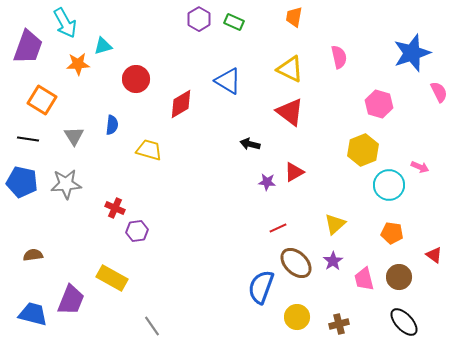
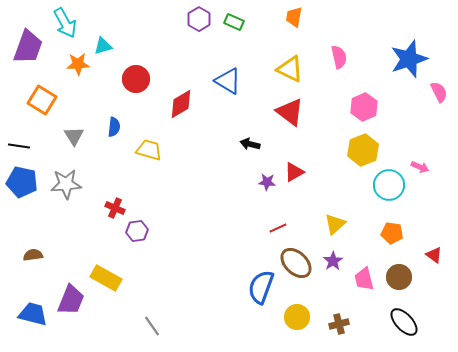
blue star at (412, 53): moved 3 px left, 6 px down
pink hexagon at (379, 104): moved 15 px left, 3 px down; rotated 20 degrees clockwise
blue semicircle at (112, 125): moved 2 px right, 2 px down
black line at (28, 139): moved 9 px left, 7 px down
yellow rectangle at (112, 278): moved 6 px left
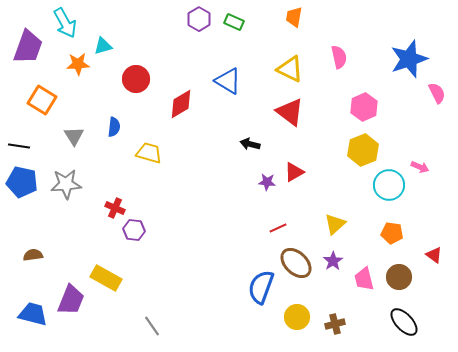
pink semicircle at (439, 92): moved 2 px left, 1 px down
yellow trapezoid at (149, 150): moved 3 px down
purple hexagon at (137, 231): moved 3 px left, 1 px up; rotated 15 degrees clockwise
brown cross at (339, 324): moved 4 px left
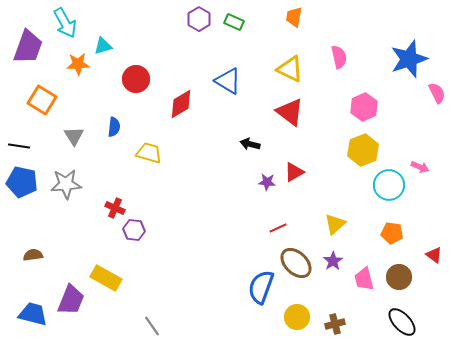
black ellipse at (404, 322): moved 2 px left
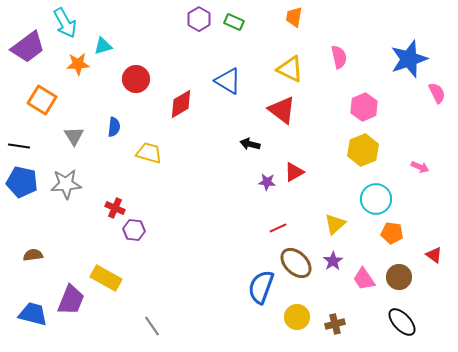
purple trapezoid at (28, 47): rotated 33 degrees clockwise
red triangle at (290, 112): moved 8 px left, 2 px up
cyan circle at (389, 185): moved 13 px left, 14 px down
pink trapezoid at (364, 279): rotated 20 degrees counterclockwise
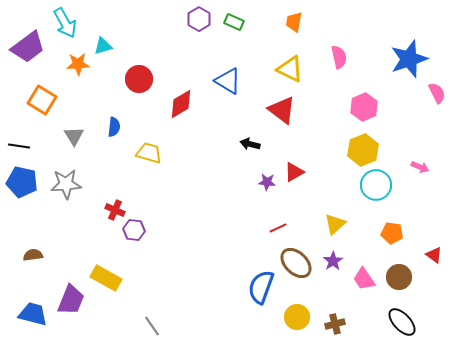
orange trapezoid at (294, 17): moved 5 px down
red circle at (136, 79): moved 3 px right
cyan circle at (376, 199): moved 14 px up
red cross at (115, 208): moved 2 px down
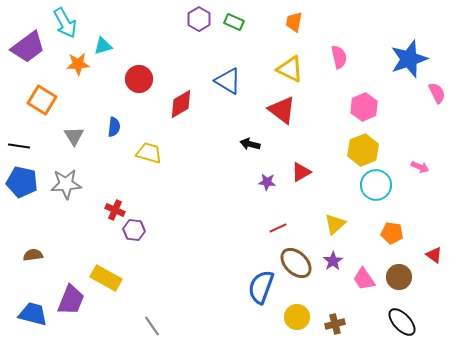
red triangle at (294, 172): moved 7 px right
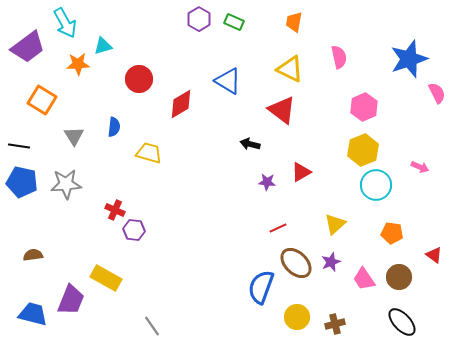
purple star at (333, 261): moved 2 px left, 1 px down; rotated 12 degrees clockwise
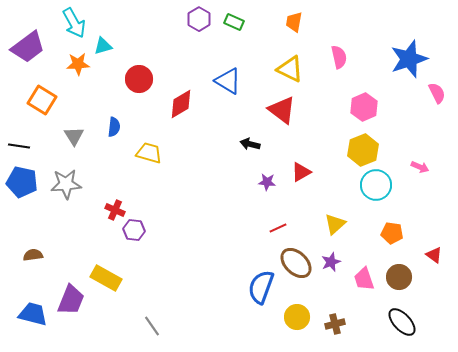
cyan arrow at (65, 23): moved 9 px right
pink trapezoid at (364, 279): rotated 15 degrees clockwise
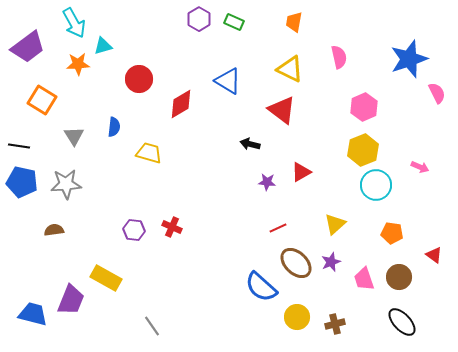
red cross at (115, 210): moved 57 px right, 17 px down
brown semicircle at (33, 255): moved 21 px right, 25 px up
blue semicircle at (261, 287): rotated 68 degrees counterclockwise
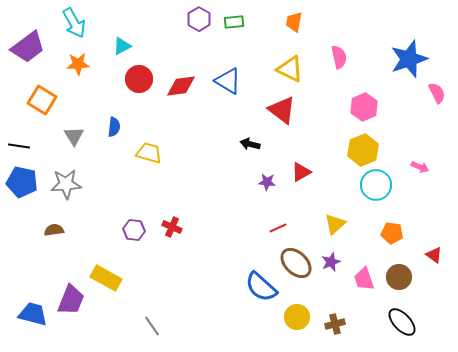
green rectangle at (234, 22): rotated 30 degrees counterclockwise
cyan triangle at (103, 46): moved 19 px right; rotated 12 degrees counterclockwise
red diamond at (181, 104): moved 18 px up; rotated 24 degrees clockwise
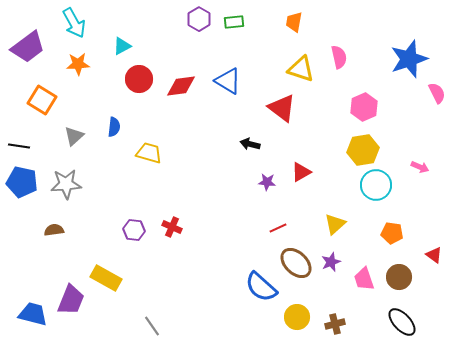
yellow triangle at (290, 69): moved 11 px right; rotated 8 degrees counterclockwise
red triangle at (282, 110): moved 2 px up
gray triangle at (74, 136): rotated 20 degrees clockwise
yellow hexagon at (363, 150): rotated 12 degrees clockwise
